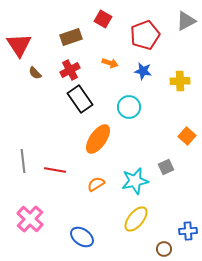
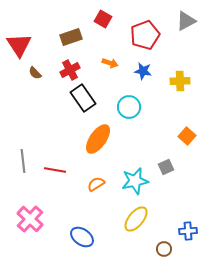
black rectangle: moved 3 px right, 1 px up
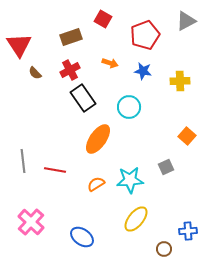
cyan star: moved 5 px left, 1 px up; rotated 8 degrees clockwise
pink cross: moved 1 px right, 3 px down
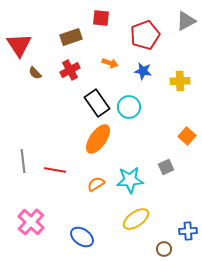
red square: moved 2 px left, 1 px up; rotated 24 degrees counterclockwise
black rectangle: moved 14 px right, 5 px down
yellow ellipse: rotated 16 degrees clockwise
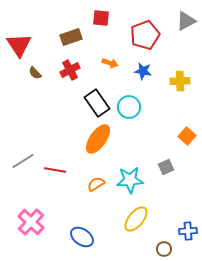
gray line: rotated 65 degrees clockwise
yellow ellipse: rotated 16 degrees counterclockwise
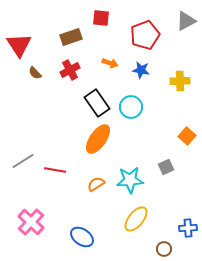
blue star: moved 2 px left, 1 px up
cyan circle: moved 2 px right
blue cross: moved 3 px up
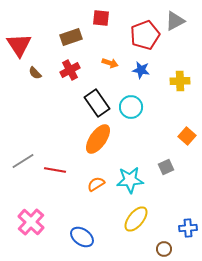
gray triangle: moved 11 px left
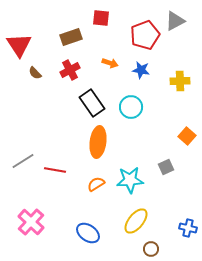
black rectangle: moved 5 px left
orange ellipse: moved 3 px down; rotated 28 degrees counterclockwise
yellow ellipse: moved 2 px down
blue cross: rotated 18 degrees clockwise
blue ellipse: moved 6 px right, 4 px up
brown circle: moved 13 px left
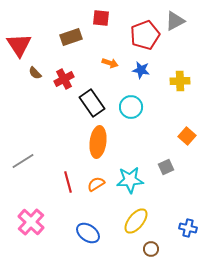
red cross: moved 6 px left, 9 px down
red line: moved 13 px right, 12 px down; rotated 65 degrees clockwise
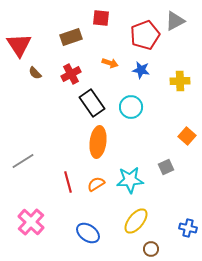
red cross: moved 7 px right, 5 px up
